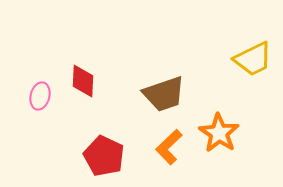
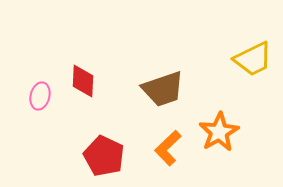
brown trapezoid: moved 1 px left, 5 px up
orange star: moved 1 px up; rotated 9 degrees clockwise
orange L-shape: moved 1 px left, 1 px down
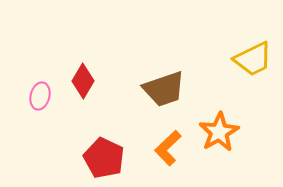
red diamond: rotated 28 degrees clockwise
brown trapezoid: moved 1 px right
red pentagon: moved 2 px down
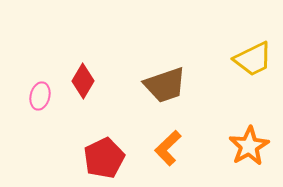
brown trapezoid: moved 1 px right, 4 px up
orange star: moved 30 px right, 14 px down
red pentagon: rotated 21 degrees clockwise
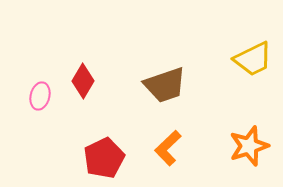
orange star: rotated 12 degrees clockwise
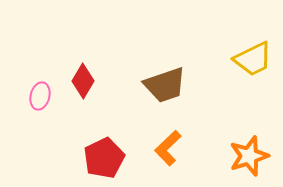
orange star: moved 10 px down
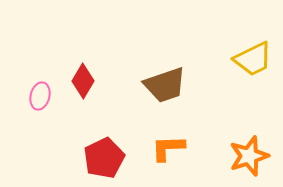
orange L-shape: rotated 42 degrees clockwise
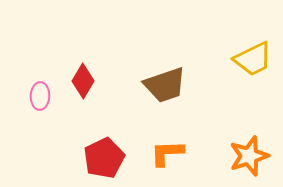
pink ellipse: rotated 12 degrees counterclockwise
orange L-shape: moved 1 px left, 5 px down
